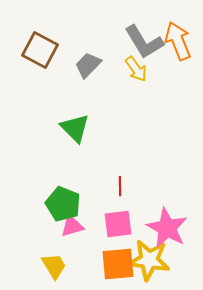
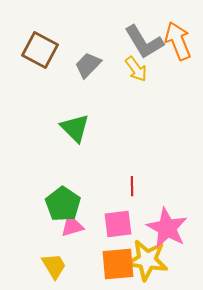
red line: moved 12 px right
green pentagon: rotated 12 degrees clockwise
yellow star: moved 2 px left
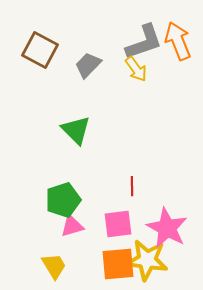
gray L-shape: rotated 78 degrees counterclockwise
green triangle: moved 1 px right, 2 px down
green pentagon: moved 4 px up; rotated 20 degrees clockwise
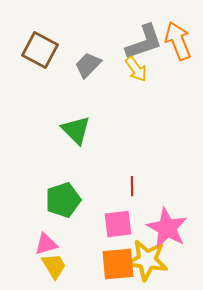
pink triangle: moved 26 px left, 18 px down
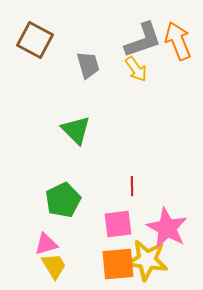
gray L-shape: moved 1 px left, 2 px up
brown square: moved 5 px left, 10 px up
gray trapezoid: rotated 120 degrees clockwise
green pentagon: rotated 8 degrees counterclockwise
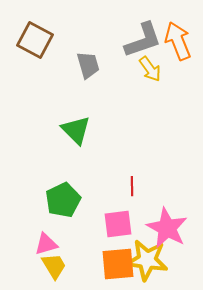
yellow arrow: moved 14 px right
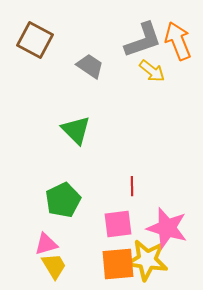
gray trapezoid: moved 2 px right, 1 px down; rotated 40 degrees counterclockwise
yellow arrow: moved 2 px right, 2 px down; rotated 16 degrees counterclockwise
pink star: rotated 12 degrees counterclockwise
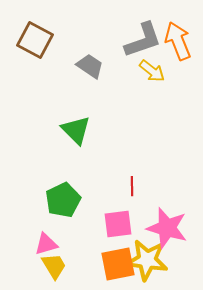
orange square: rotated 6 degrees counterclockwise
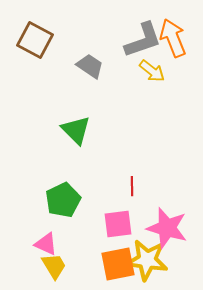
orange arrow: moved 5 px left, 3 px up
pink triangle: rotated 40 degrees clockwise
